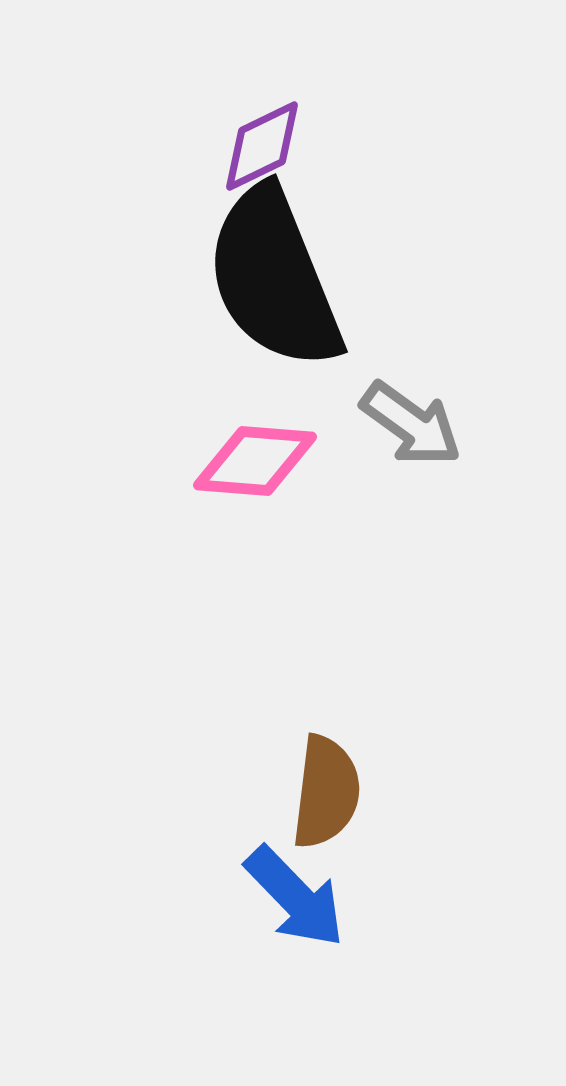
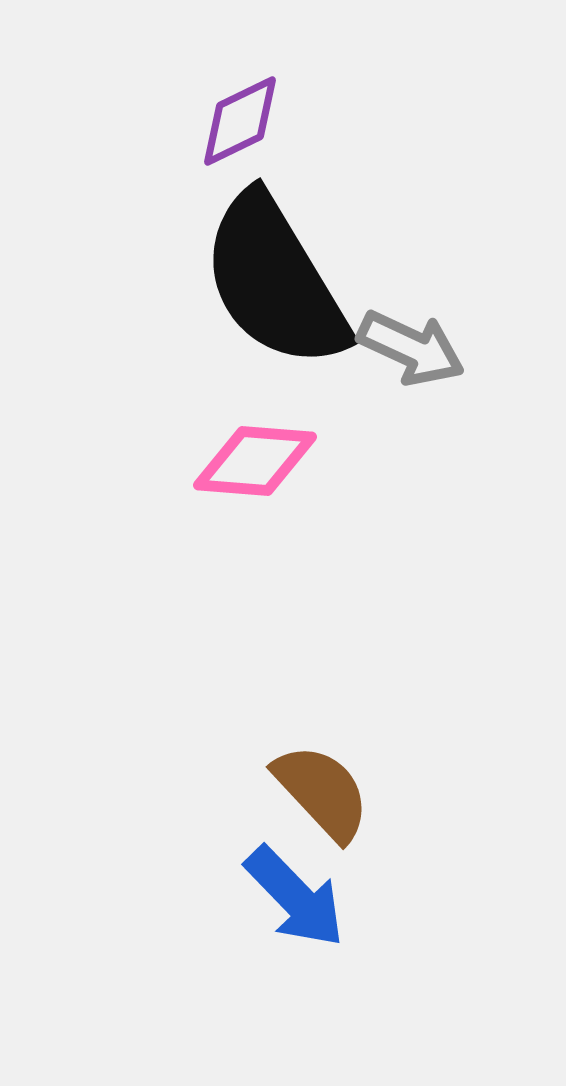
purple diamond: moved 22 px left, 25 px up
black semicircle: moved 1 px right, 3 px down; rotated 9 degrees counterclockwise
gray arrow: moved 76 px up; rotated 11 degrees counterclockwise
brown semicircle: moved 4 px left; rotated 50 degrees counterclockwise
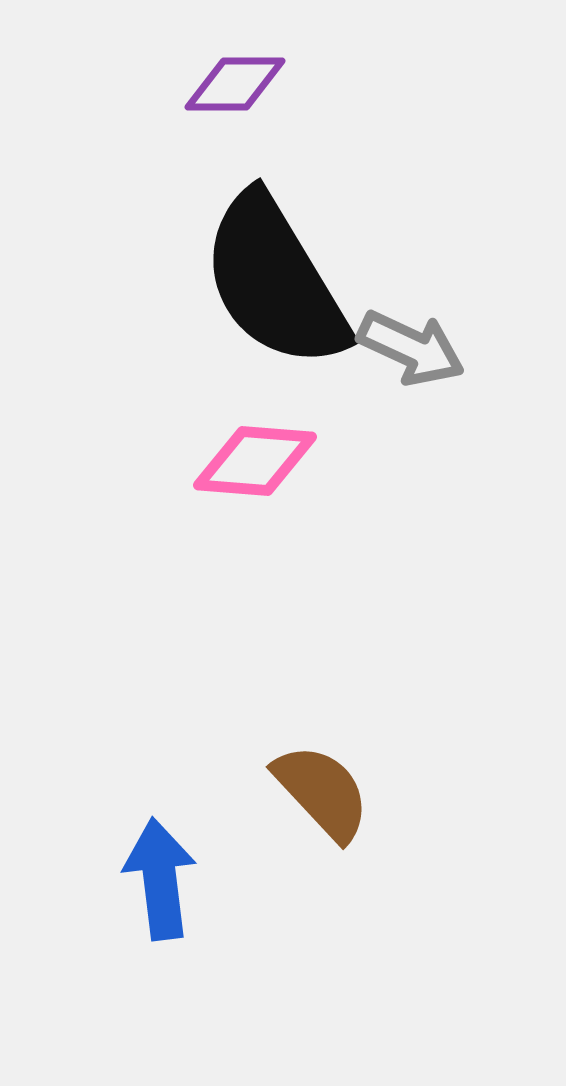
purple diamond: moved 5 px left, 37 px up; rotated 26 degrees clockwise
blue arrow: moved 135 px left, 18 px up; rotated 143 degrees counterclockwise
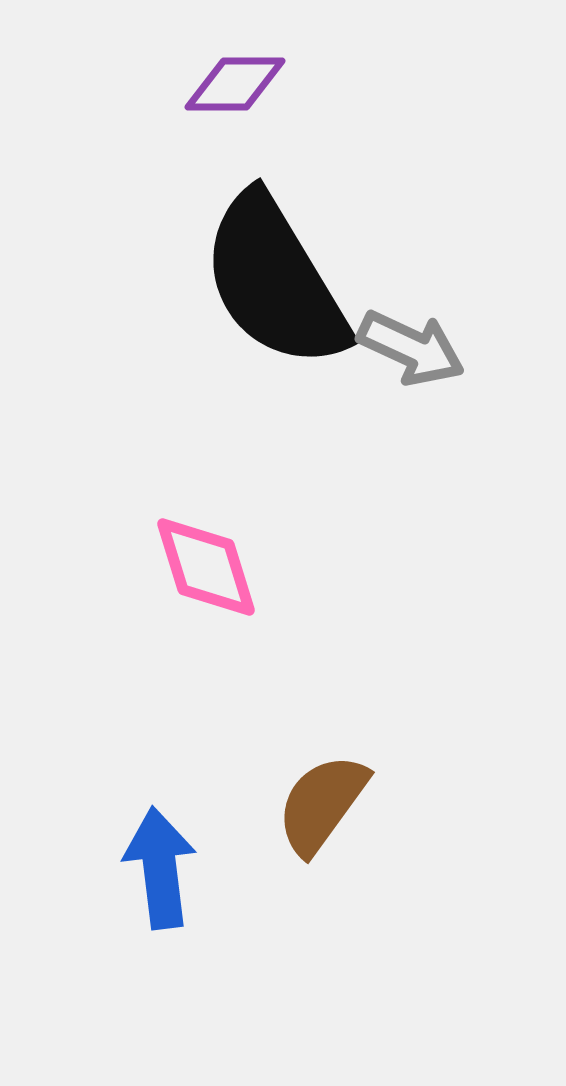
pink diamond: moved 49 px left, 106 px down; rotated 68 degrees clockwise
brown semicircle: moved 12 px down; rotated 101 degrees counterclockwise
blue arrow: moved 11 px up
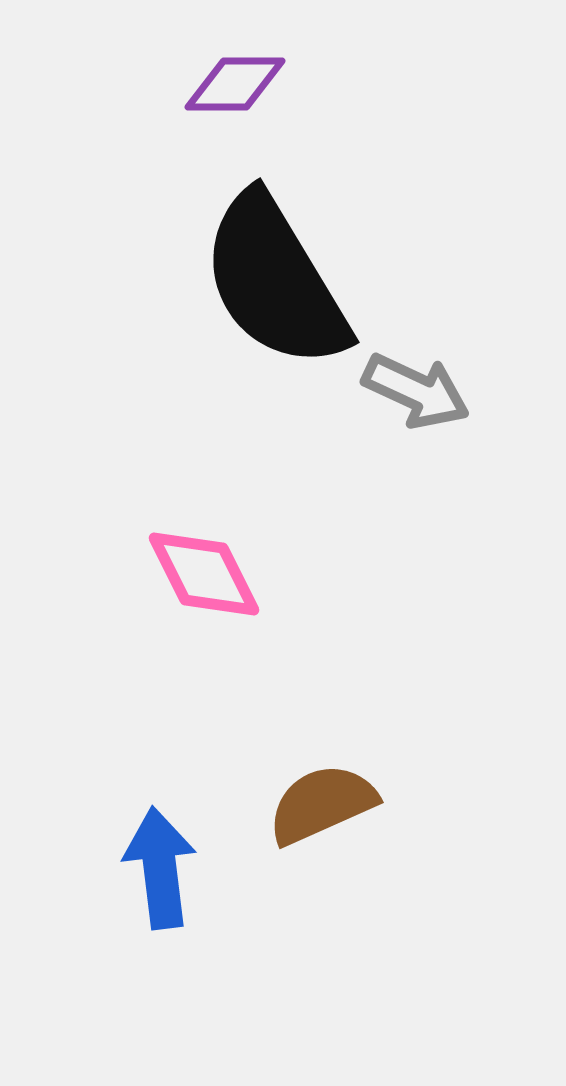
gray arrow: moved 5 px right, 43 px down
pink diamond: moved 2 px left, 7 px down; rotated 9 degrees counterclockwise
brown semicircle: rotated 30 degrees clockwise
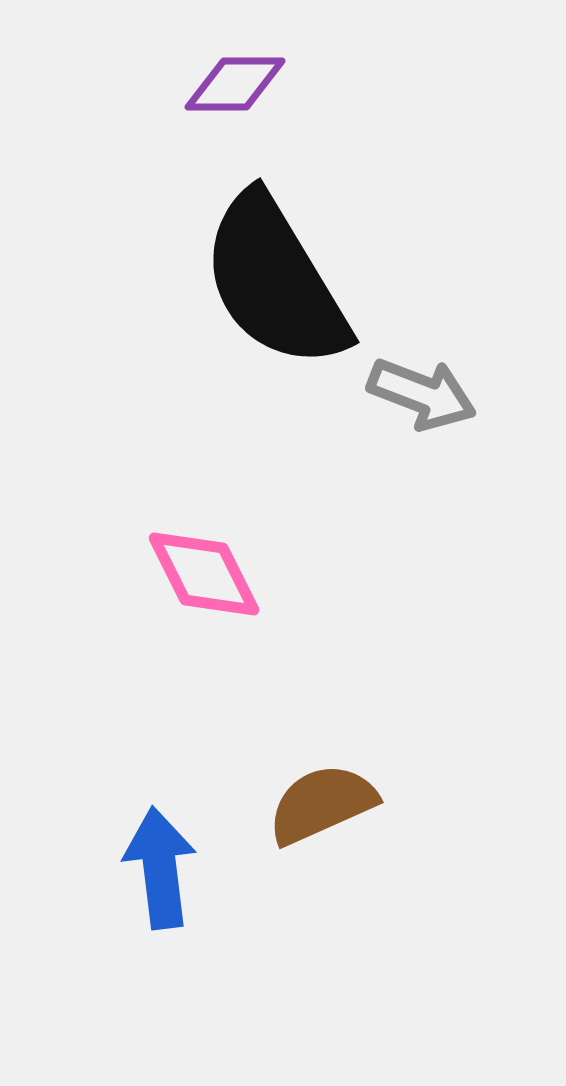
gray arrow: moved 6 px right, 3 px down; rotated 4 degrees counterclockwise
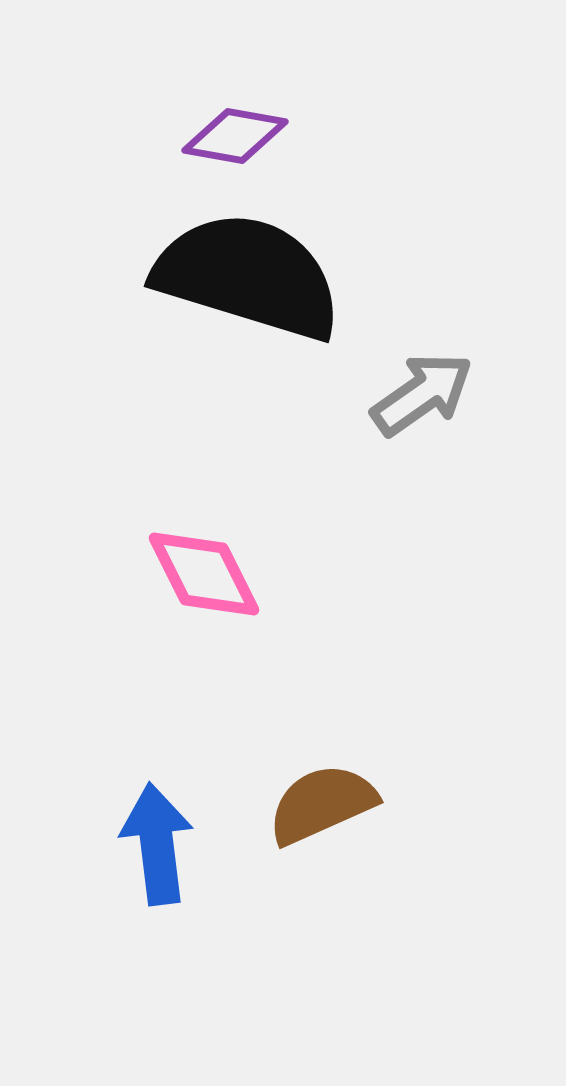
purple diamond: moved 52 px down; rotated 10 degrees clockwise
black semicircle: moved 27 px left, 5 px up; rotated 138 degrees clockwise
gray arrow: rotated 56 degrees counterclockwise
blue arrow: moved 3 px left, 24 px up
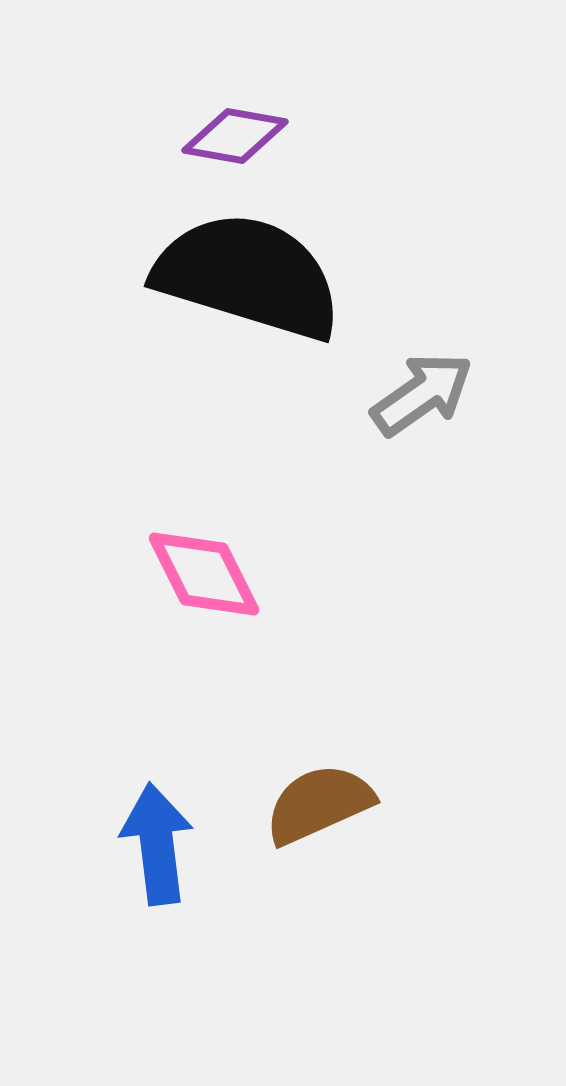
brown semicircle: moved 3 px left
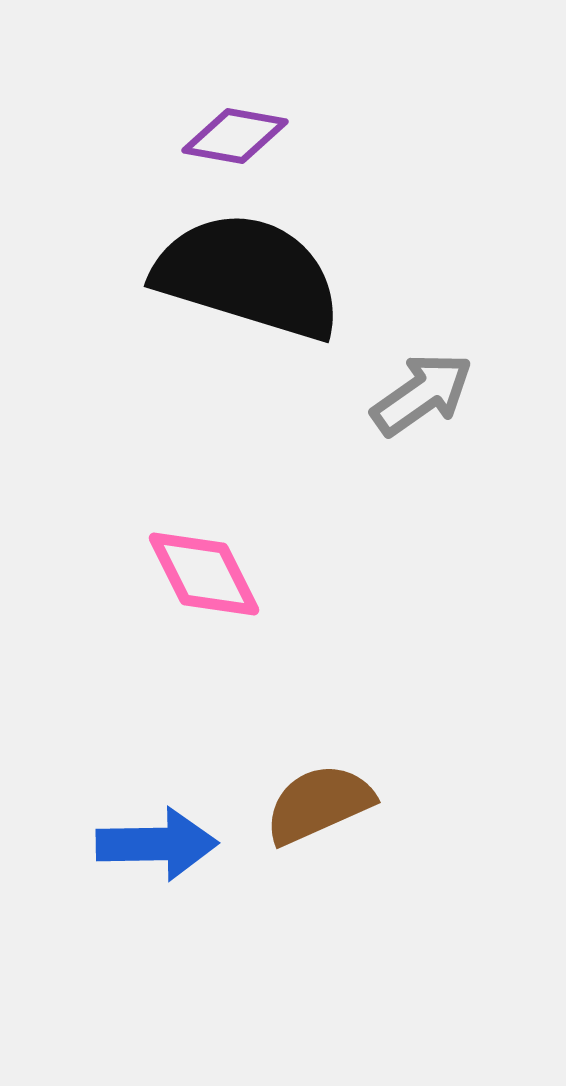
blue arrow: rotated 96 degrees clockwise
